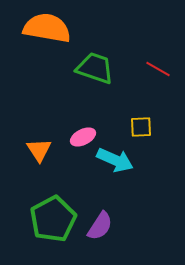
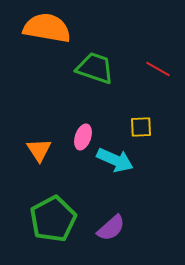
pink ellipse: rotated 45 degrees counterclockwise
purple semicircle: moved 11 px right, 2 px down; rotated 16 degrees clockwise
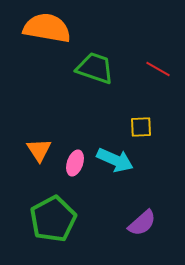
pink ellipse: moved 8 px left, 26 px down
purple semicircle: moved 31 px right, 5 px up
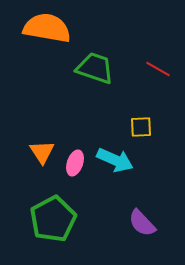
orange triangle: moved 3 px right, 2 px down
purple semicircle: rotated 88 degrees clockwise
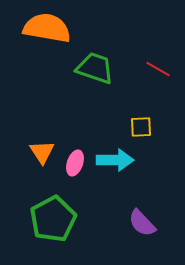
cyan arrow: rotated 24 degrees counterclockwise
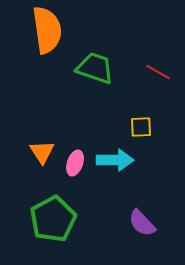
orange semicircle: moved 2 px down; rotated 72 degrees clockwise
red line: moved 3 px down
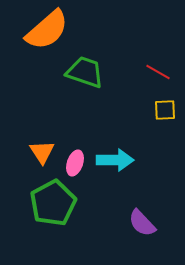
orange semicircle: rotated 57 degrees clockwise
green trapezoid: moved 10 px left, 4 px down
yellow square: moved 24 px right, 17 px up
green pentagon: moved 16 px up
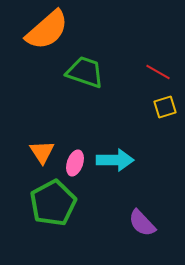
yellow square: moved 3 px up; rotated 15 degrees counterclockwise
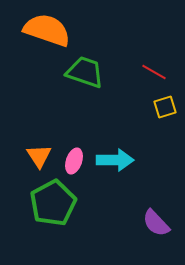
orange semicircle: rotated 120 degrees counterclockwise
red line: moved 4 px left
orange triangle: moved 3 px left, 4 px down
pink ellipse: moved 1 px left, 2 px up
purple semicircle: moved 14 px right
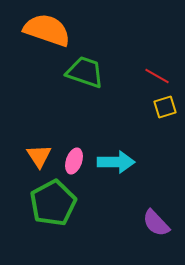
red line: moved 3 px right, 4 px down
cyan arrow: moved 1 px right, 2 px down
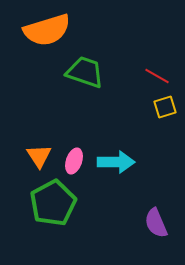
orange semicircle: rotated 144 degrees clockwise
purple semicircle: rotated 20 degrees clockwise
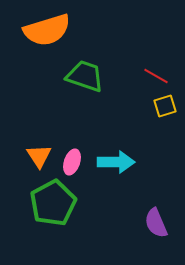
green trapezoid: moved 4 px down
red line: moved 1 px left
yellow square: moved 1 px up
pink ellipse: moved 2 px left, 1 px down
